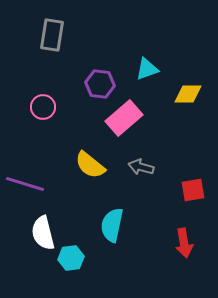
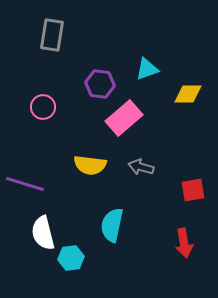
yellow semicircle: rotated 32 degrees counterclockwise
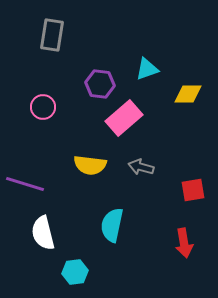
cyan hexagon: moved 4 px right, 14 px down
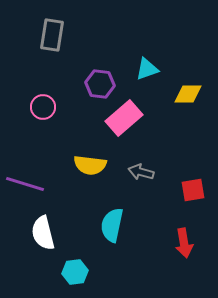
gray arrow: moved 5 px down
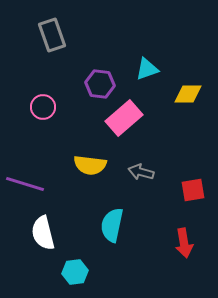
gray rectangle: rotated 28 degrees counterclockwise
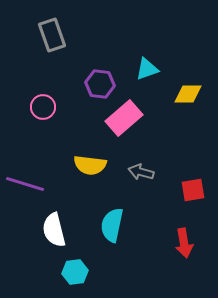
white semicircle: moved 11 px right, 3 px up
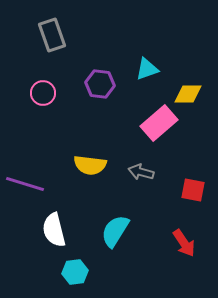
pink circle: moved 14 px up
pink rectangle: moved 35 px right, 5 px down
red square: rotated 20 degrees clockwise
cyan semicircle: moved 3 px right, 6 px down; rotated 20 degrees clockwise
red arrow: rotated 24 degrees counterclockwise
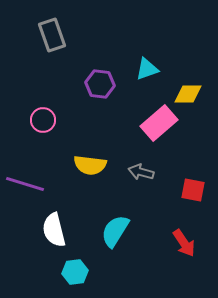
pink circle: moved 27 px down
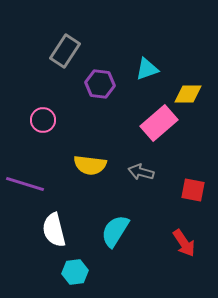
gray rectangle: moved 13 px right, 16 px down; rotated 52 degrees clockwise
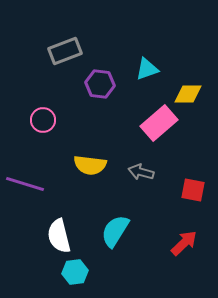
gray rectangle: rotated 36 degrees clockwise
white semicircle: moved 5 px right, 6 px down
red arrow: rotated 100 degrees counterclockwise
